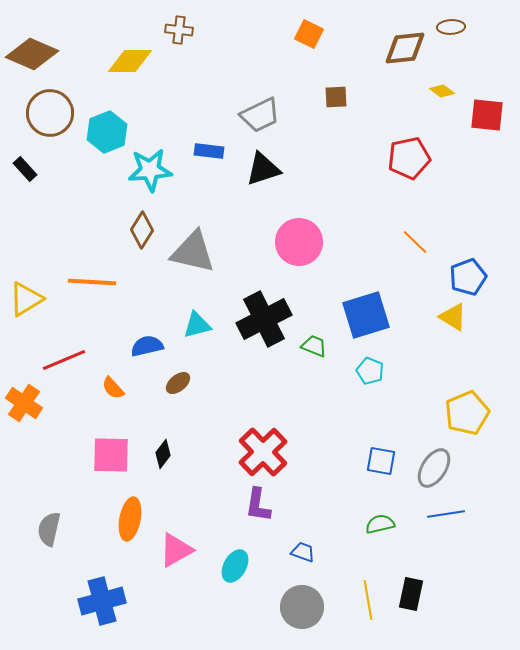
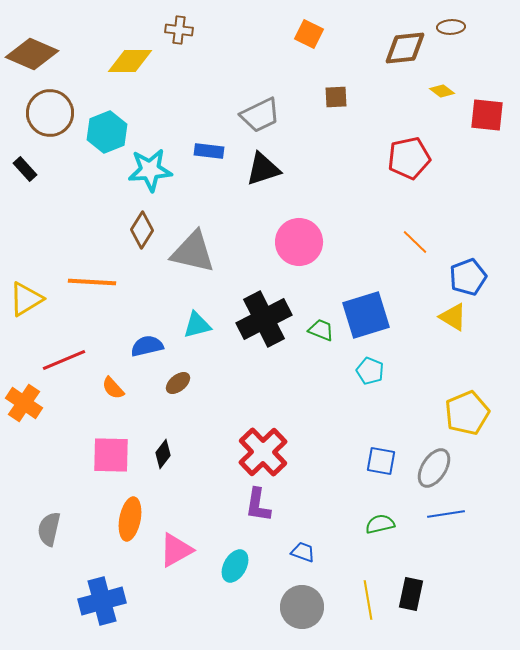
green trapezoid at (314, 346): moved 7 px right, 16 px up
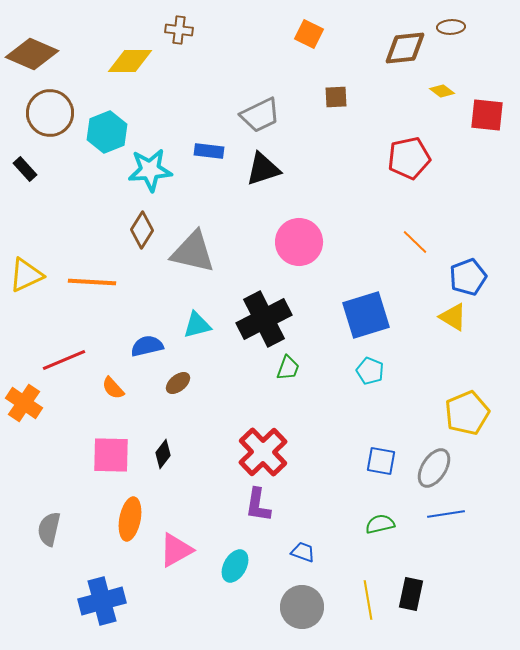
yellow triangle at (26, 299): moved 24 px up; rotated 6 degrees clockwise
green trapezoid at (321, 330): moved 33 px left, 38 px down; rotated 88 degrees clockwise
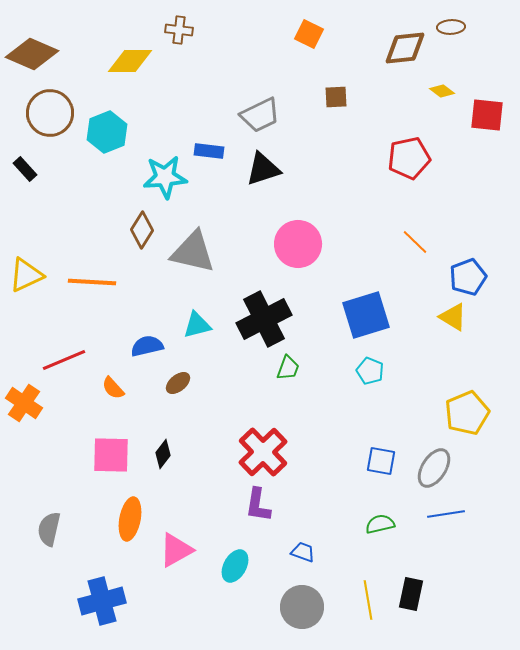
cyan star at (150, 170): moved 15 px right, 7 px down
pink circle at (299, 242): moved 1 px left, 2 px down
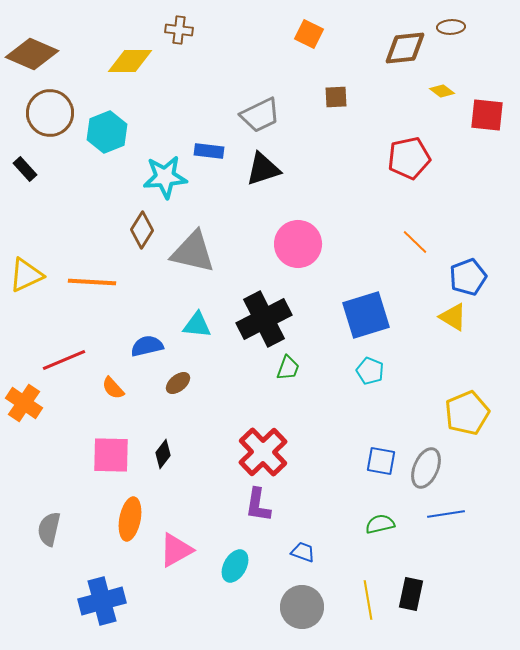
cyan triangle at (197, 325): rotated 20 degrees clockwise
gray ellipse at (434, 468): moved 8 px left; rotated 9 degrees counterclockwise
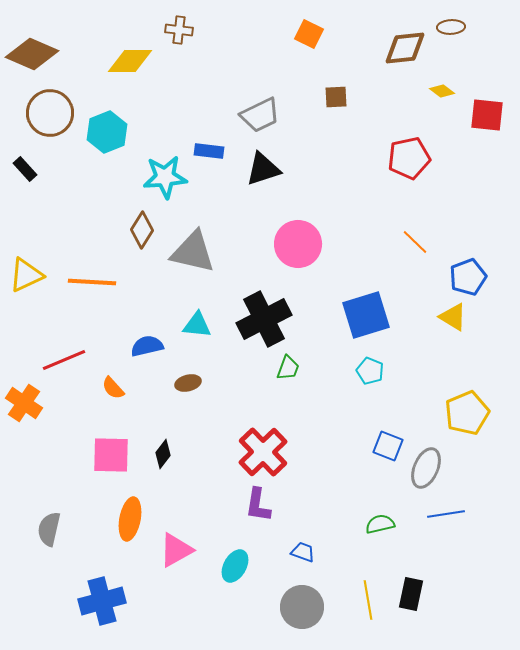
brown ellipse at (178, 383): moved 10 px right; rotated 25 degrees clockwise
blue square at (381, 461): moved 7 px right, 15 px up; rotated 12 degrees clockwise
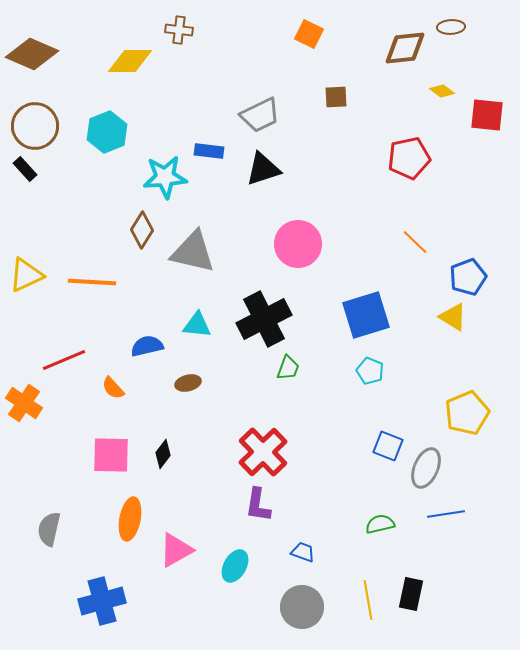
brown circle at (50, 113): moved 15 px left, 13 px down
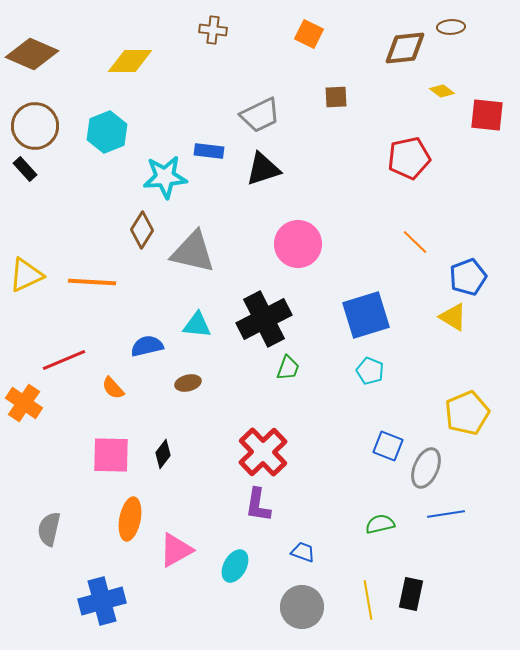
brown cross at (179, 30): moved 34 px right
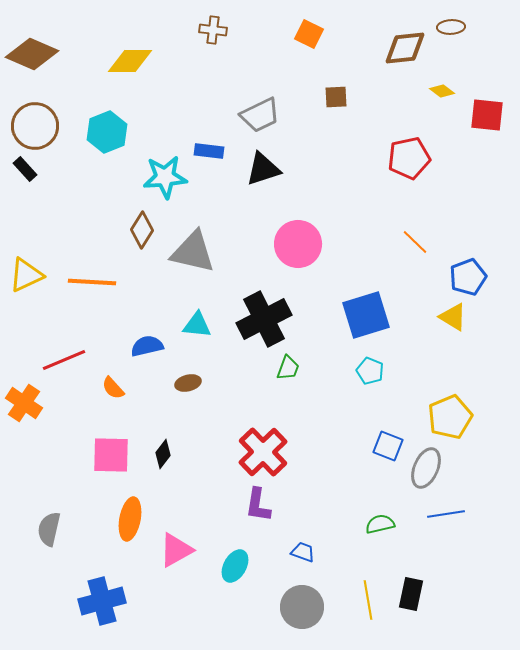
yellow pentagon at (467, 413): moved 17 px left, 4 px down
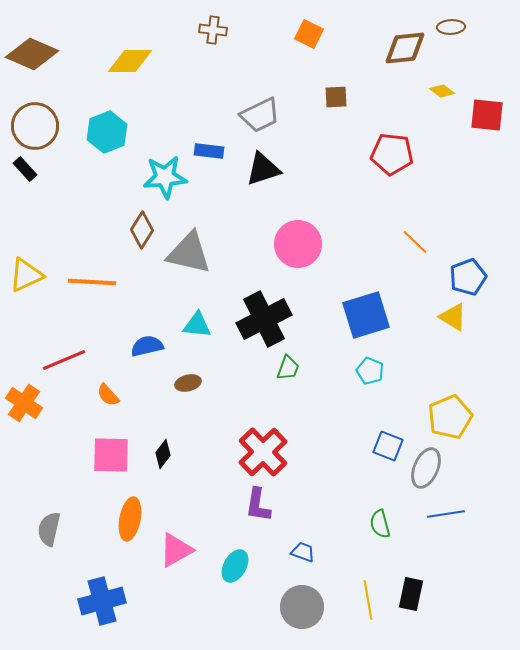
red pentagon at (409, 158): moved 17 px left, 4 px up; rotated 18 degrees clockwise
gray triangle at (193, 252): moved 4 px left, 1 px down
orange semicircle at (113, 388): moved 5 px left, 7 px down
green semicircle at (380, 524): rotated 92 degrees counterclockwise
